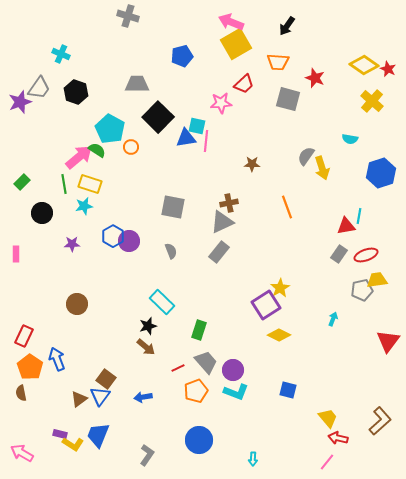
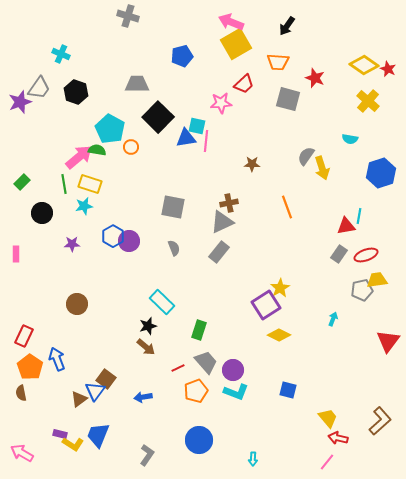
yellow cross at (372, 101): moved 4 px left
green semicircle at (97, 150): rotated 24 degrees counterclockwise
gray semicircle at (171, 251): moved 3 px right, 3 px up
blue triangle at (100, 396): moved 5 px left, 5 px up
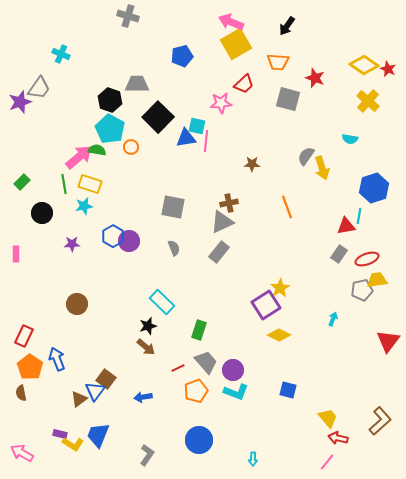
black hexagon at (76, 92): moved 34 px right, 8 px down
blue hexagon at (381, 173): moved 7 px left, 15 px down
red ellipse at (366, 255): moved 1 px right, 4 px down
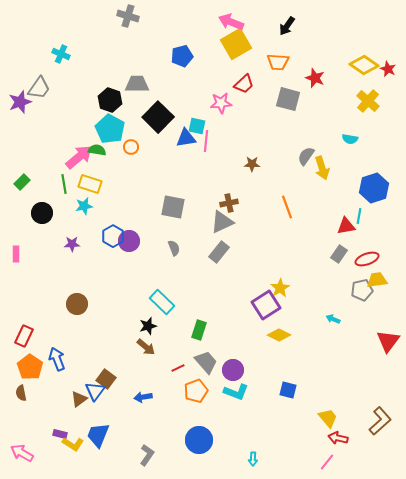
cyan arrow at (333, 319): rotated 88 degrees counterclockwise
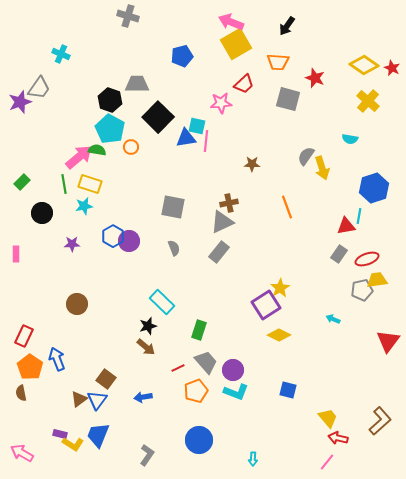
red star at (388, 69): moved 4 px right, 1 px up
blue triangle at (95, 391): moved 2 px right, 9 px down
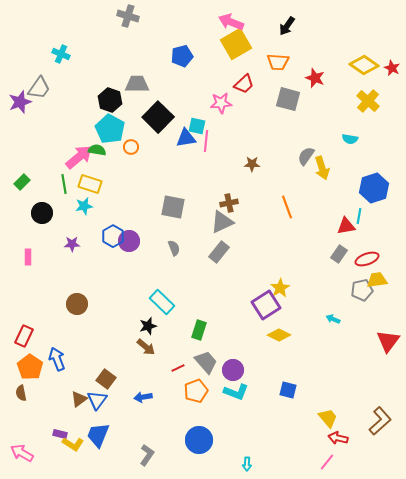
pink rectangle at (16, 254): moved 12 px right, 3 px down
cyan arrow at (253, 459): moved 6 px left, 5 px down
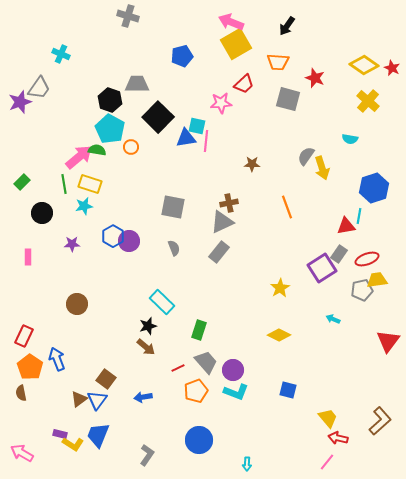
purple square at (266, 305): moved 56 px right, 37 px up
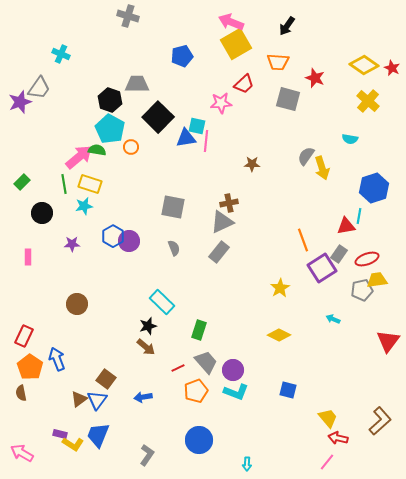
orange line at (287, 207): moved 16 px right, 33 px down
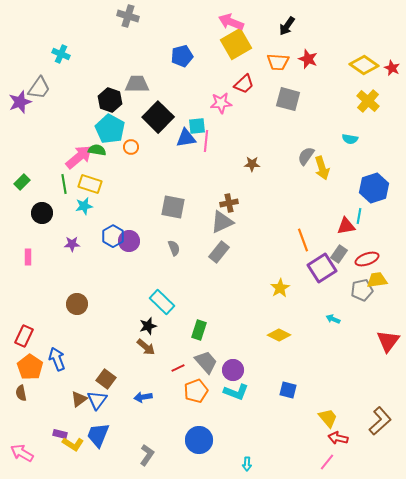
red star at (315, 78): moved 7 px left, 19 px up
cyan square at (197, 126): rotated 18 degrees counterclockwise
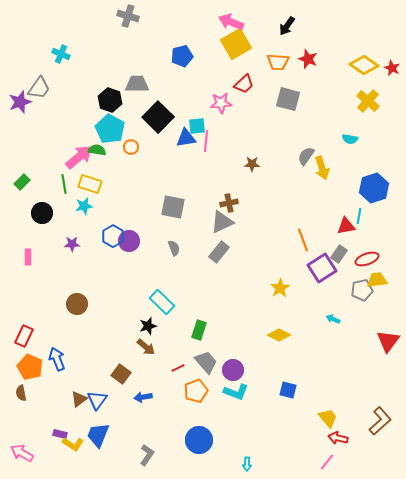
orange pentagon at (30, 367): rotated 10 degrees counterclockwise
brown square at (106, 379): moved 15 px right, 5 px up
